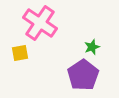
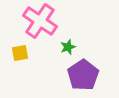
pink cross: moved 2 px up
green star: moved 24 px left
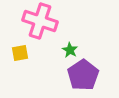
pink cross: rotated 16 degrees counterclockwise
green star: moved 2 px right, 3 px down; rotated 21 degrees counterclockwise
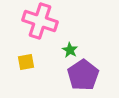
yellow square: moved 6 px right, 9 px down
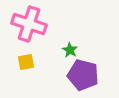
pink cross: moved 11 px left, 3 px down
purple pentagon: rotated 24 degrees counterclockwise
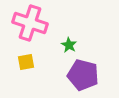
pink cross: moved 1 px right, 1 px up
green star: moved 1 px left, 5 px up
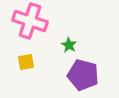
pink cross: moved 2 px up
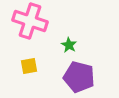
yellow square: moved 3 px right, 4 px down
purple pentagon: moved 4 px left, 2 px down
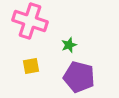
green star: rotated 21 degrees clockwise
yellow square: moved 2 px right
